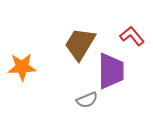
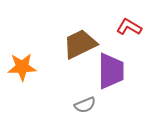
red L-shape: moved 3 px left, 9 px up; rotated 20 degrees counterclockwise
brown trapezoid: rotated 33 degrees clockwise
gray semicircle: moved 2 px left, 5 px down
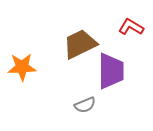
red L-shape: moved 2 px right
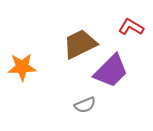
purple trapezoid: rotated 45 degrees clockwise
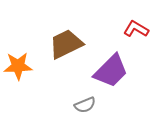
red L-shape: moved 5 px right, 2 px down
brown trapezoid: moved 14 px left
orange star: moved 4 px left, 1 px up
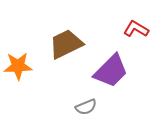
gray semicircle: moved 1 px right, 2 px down
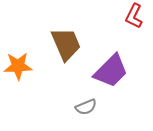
red L-shape: moved 2 px left, 13 px up; rotated 95 degrees counterclockwise
brown trapezoid: rotated 93 degrees clockwise
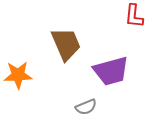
red L-shape: rotated 20 degrees counterclockwise
orange star: moved 9 px down
purple trapezoid: rotated 30 degrees clockwise
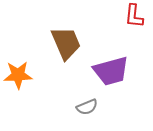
brown trapezoid: moved 1 px up
gray semicircle: moved 1 px right
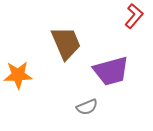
red L-shape: rotated 145 degrees counterclockwise
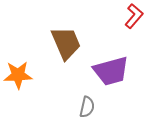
gray semicircle: rotated 55 degrees counterclockwise
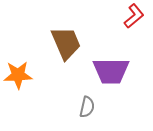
red L-shape: rotated 10 degrees clockwise
purple trapezoid: rotated 15 degrees clockwise
